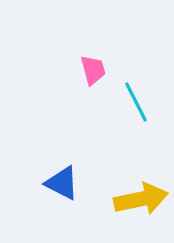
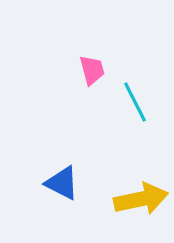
pink trapezoid: moved 1 px left
cyan line: moved 1 px left
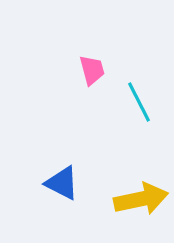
cyan line: moved 4 px right
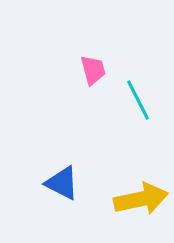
pink trapezoid: moved 1 px right
cyan line: moved 1 px left, 2 px up
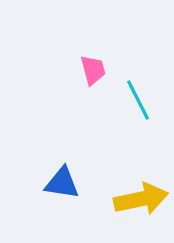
blue triangle: rotated 18 degrees counterclockwise
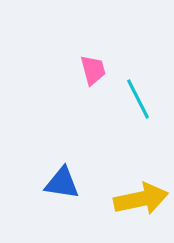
cyan line: moved 1 px up
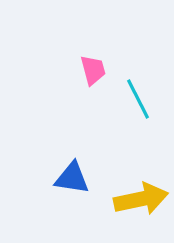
blue triangle: moved 10 px right, 5 px up
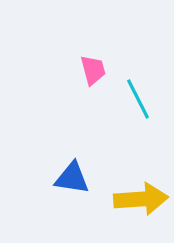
yellow arrow: rotated 8 degrees clockwise
